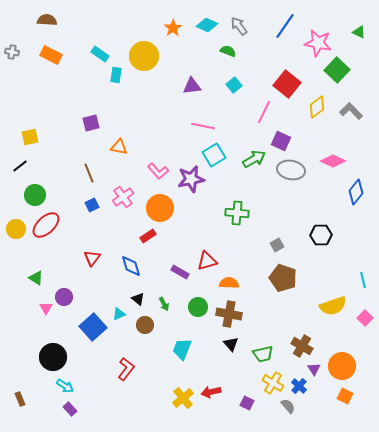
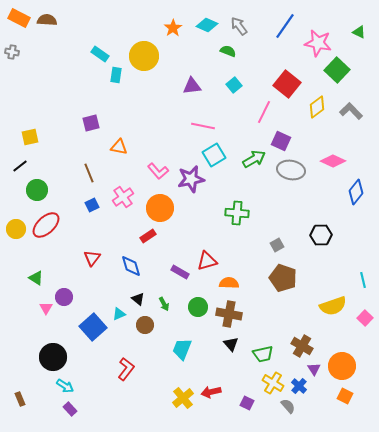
orange rectangle at (51, 55): moved 32 px left, 37 px up
green circle at (35, 195): moved 2 px right, 5 px up
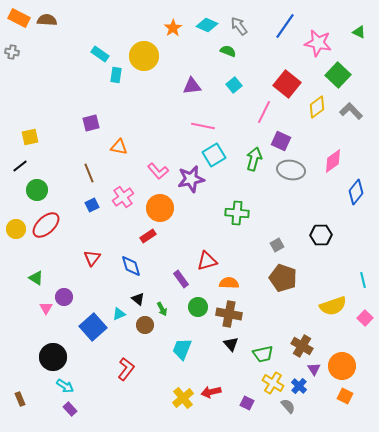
green square at (337, 70): moved 1 px right, 5 px down
green arrow at (254, 159): rotated 45 degrees counterclockwise
pink diamond at (333, 161): rotated 60 degrees counterclockwise
purple rectangle at (180, 272): moved 1 px right, 7 px down; rotated 24 degrees clockwise
green arrow at (164, 304): moved 2 px left, 5 px down
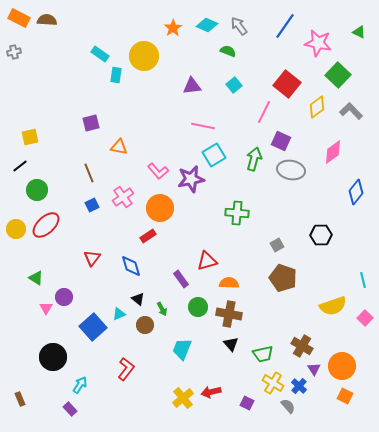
gray cross at (12, 52): moved 2 px right; rotated 24 degrees counterclockwise
pink diamond at (333, 161): moved 9 px up
cyan arrow at (65, 386): moved 15 px right, 1 px up; rotated 90 degrees counterclockwise
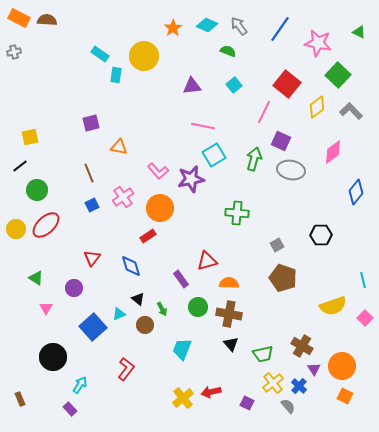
blue line at (285, 26): moved 5 px left, 3 px down
purple circle at (64, 297): moved 10 px right, 9 px up
yellow cross at (273, 383): rotated 20 degrees clockwise
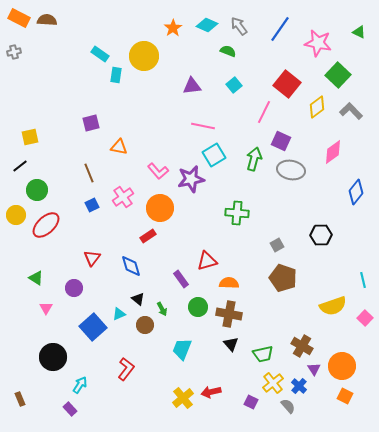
yellow circle at (16, 229): moved 14 px up
purple square at (247, 403): moved 4 px right, 1 px up
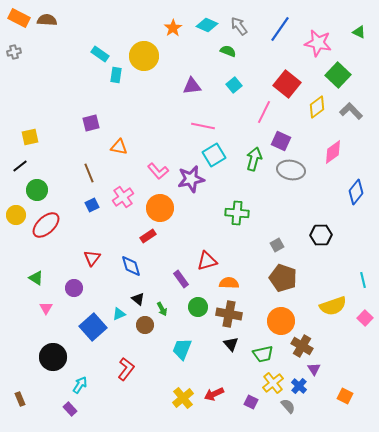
orange circle at (342, 366): moved 61 px left, 45 px up
red arrow at (211, 392): moved 3 px right, 2 px down; rotated 12 degrees counterclockwise
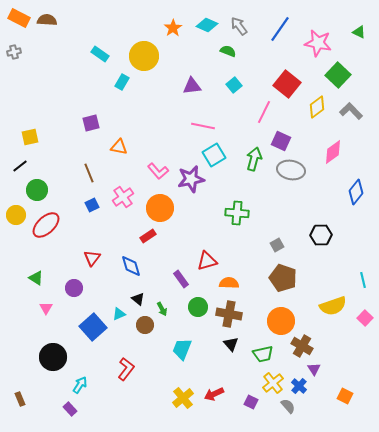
cyan rectangle at (116, 75): moved 6 px right, 7 px down; rotated 21 degrees clockwise
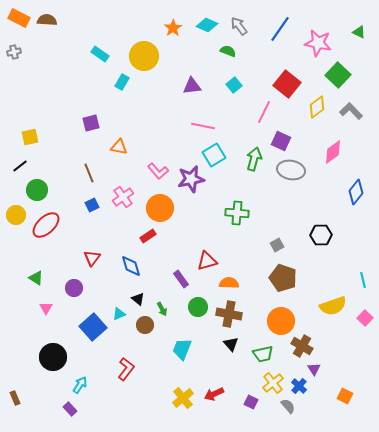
brown rectangle at (20, 399): moved 5 px left, 1 px up
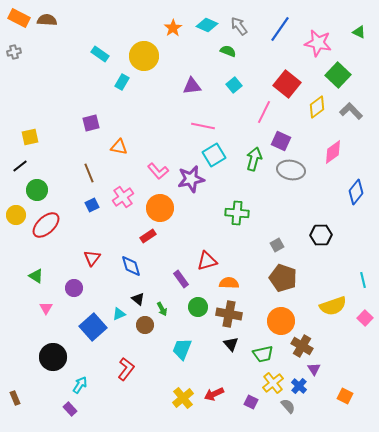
green triangle at (36, 278): moved 2 px up
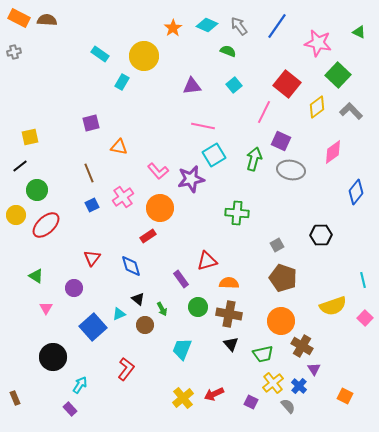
blue line at (280, 29): moved 3 px left, 3 px up
